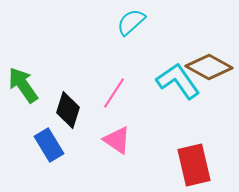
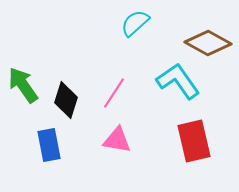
cyan semicircle: moved 4 px right, 1 px down
brown diamond: moved 1 px left, 24 px up
black diamond: moved 2 px left, 10 px up
pink triangle: rotated 24 degrees counterclockwise
blue rectangle: rotated 20 degrees clockwise
red rectangle: moved 24 px up
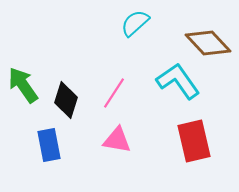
brown diamond: rotated 18 degrees clockwise
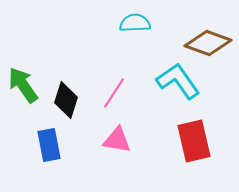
cyan semicircle: rotated 40 degrees clockwise
brown diamond: rotated 27 degrees counterclockwise
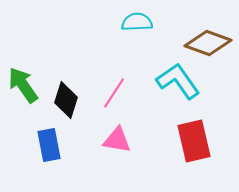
cyan semicircle: moved 2 px right, 1 px up
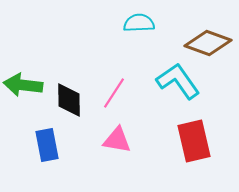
cyan semicircle: moved 2 px right, 1 px down
green arrow: rotated 48 degrees counterclockwise
black diamond: moved 3 px right; rotated 18 degrees counterclockwise
blue rectangle: moved 2 px left
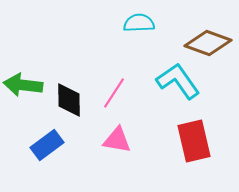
blue rectangle: rotated 64 degrees clockwise
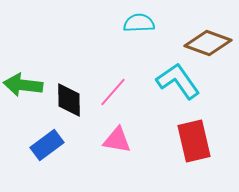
pink line: moved 1 px left, 1 px up; rotated 8 degrees clockwise
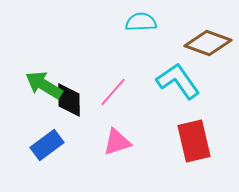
cyan semicircle: moved 2 px right, 1 px up
green arrow: moved 21 px right; rotated 24 degrees clockwise
pink triangle: moved 2 px down; rotated 28 degrees counterclockwise
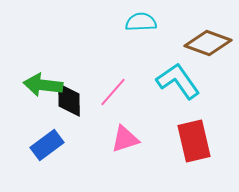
green arrow: moved 1 px left; rotated 24 degrees counterclockwise
pink triangle: moved 8 px right, 3 px up
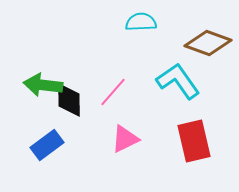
pink triangle: rotated 8 degrees counterclockwise
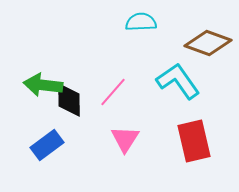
pink triangle: rotated 32 degrees counterclockwise
